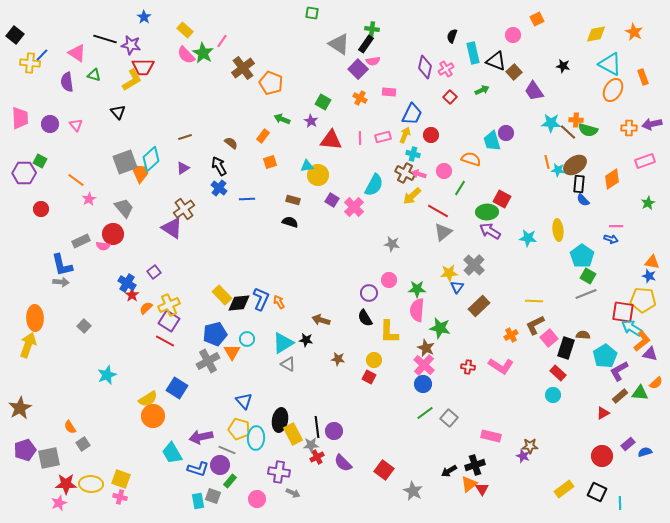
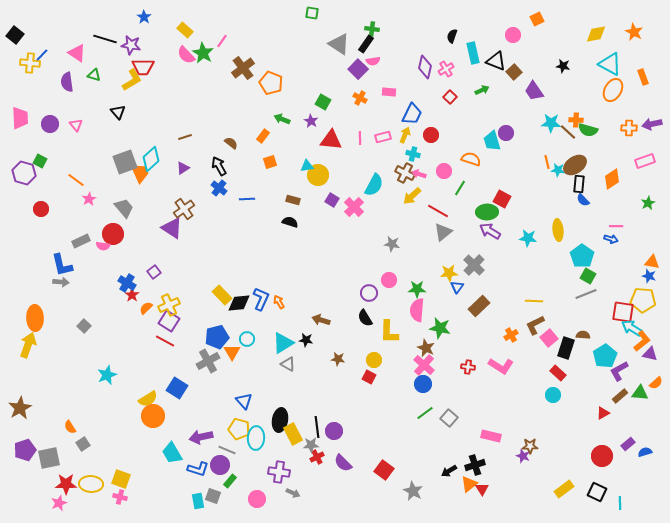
purple hexagon at (24, 173): rotated 15 degrees clockwise
blue pentagon at (215, 334): moved 2 px right, 3 px down
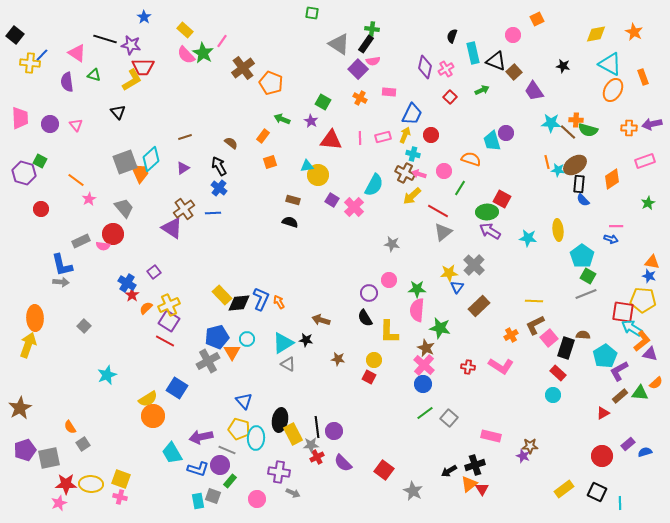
blue line at (247, 199): moved 34 px left, 14 px down
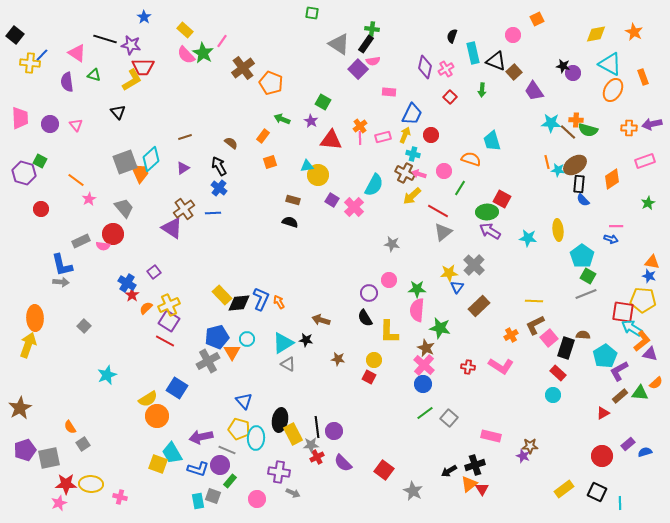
green arrow at (482, 90): rotated 120 degrees clockwise
orange cross at (360, 98): moved 28 px down; rotated 24 degrees clockwise
purple circle at (506, 133): moved 67 px right, 60 px up
orange circle at (153, 416): moved 4 px right
yellow square at (121, 479): moved 37 px right, 15 px up
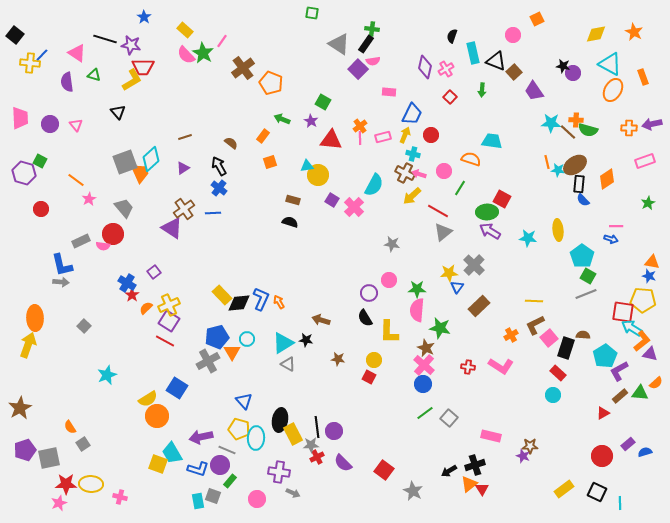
cyan trapezoid at (492, 141): rotated 115 degrees clockwise
orange diamond at (612, 179): moved 5 px left
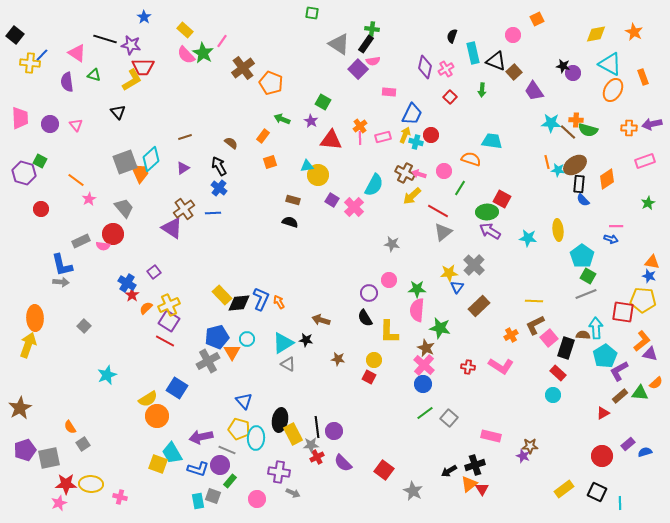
cyan cross at (413, 154): moved 3 px right, 12 px up
cyan arrow at (632, 328): moved 36 px left; rotated 55 degrees clockwise
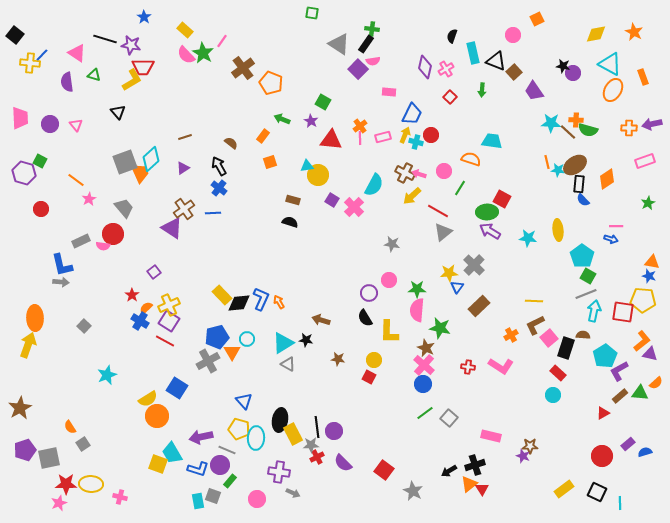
blue cross at (127, 283): moved 13 px right, 38 px down
cyan arrow at (596, 328): moved 2 px left, 17 px up; rotated 15 degrees clockwise
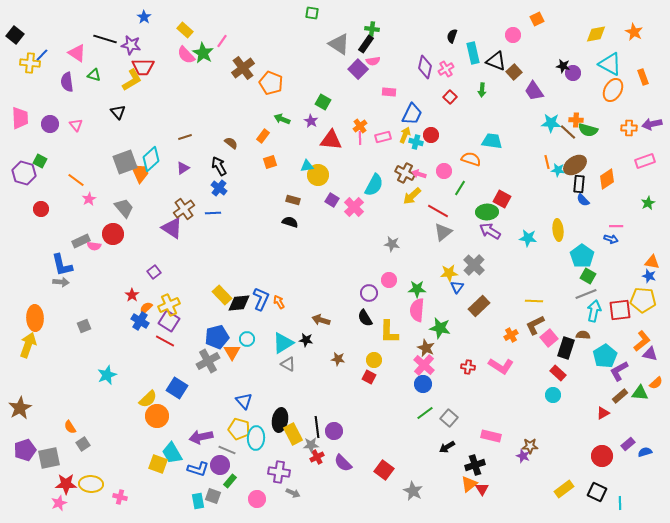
pink semicircle at (103, 246): moved 9 px left
red square at (623, 312): moved 3 px left, 2 px up; rotated 15 degrees counterclockwise
gray square at (84, 326): rotated 24 degrees clockwise
yellow semicircle at (148, 399): rotated 12 degrees counterclockwise
black arrow at (449, 471): moved 2 px left, 24 px up
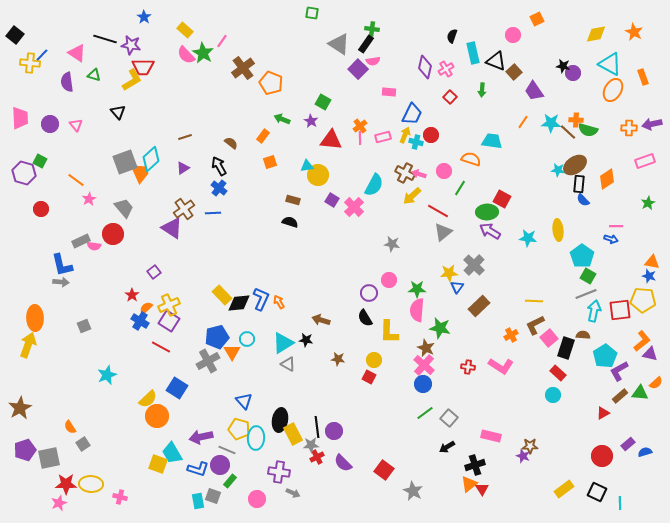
orange line at (547, 162): moved 24 px left, 40 px up; rotated 48 degrees clockwise
red line at (165, 341): moved 4 px left, 6 px down
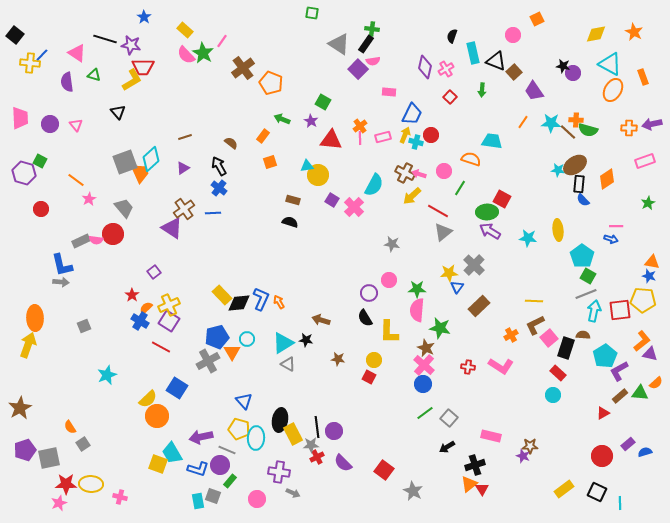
pink semicircle at (94, 246): moved 2 px right, 6 px up
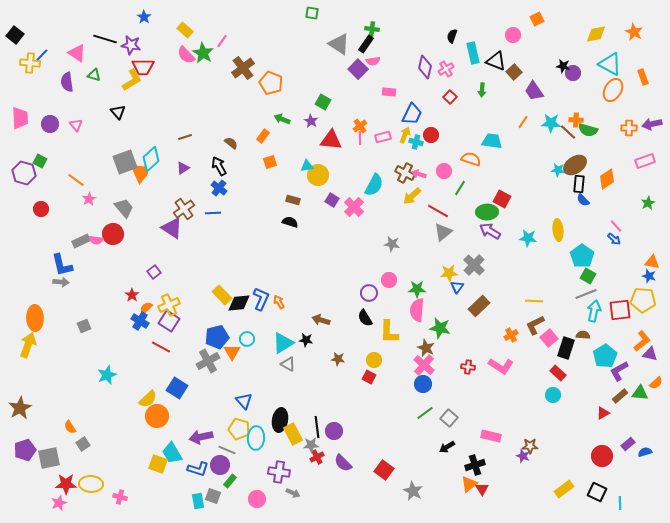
pink line at (616, 226): rotated 48 degrees clockwise
blue arrow at (611, 239): moved 3 px right; rotated 24 degrees clockwise
